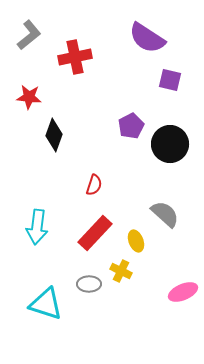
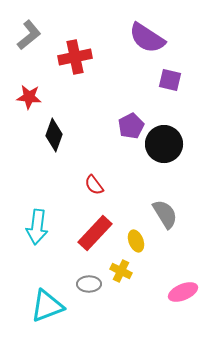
black circle: moved 6 px left
red semicircle: rotated 125 degrees clockwise
gray semicircle: rotated 16 degrees clockwise
cyan triangle: moved 1 px right, 2 px down; rotated 39 degrees counterclockwise
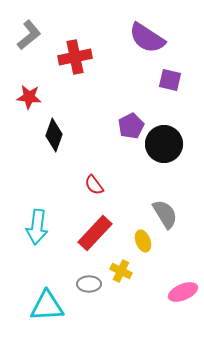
yellow ellipse: moved 7 px right
cyan triangle: rotated 18 degrees clockwise
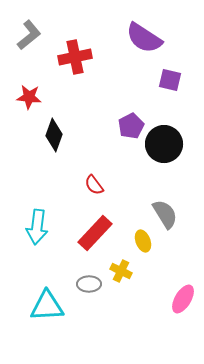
purple semicircle: moved 3 px left
pink ellipse: moved 7 px down; rotated 36 degrees counterclockwise
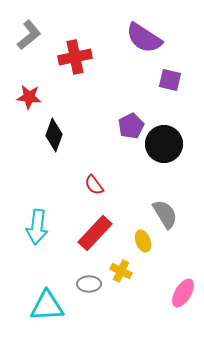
pink ellipse: moved 6 px up
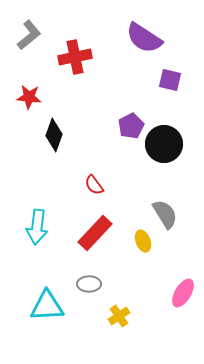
yellow cross: moved 2 px left, 45 px down; rotated 30 degrees clockwise
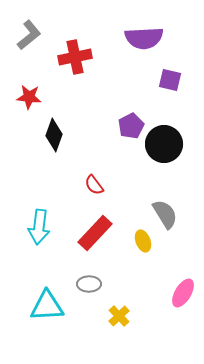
purple semicircle: rotated 36 degrees counterclockwise
cyan arrow: moved 2 px right
yellow cross: rotated 10 degrees counterclockwise
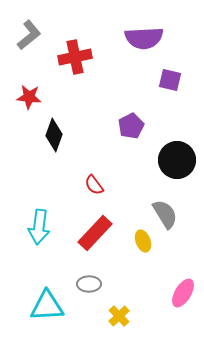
black circle: moved 13 px right, 16 px down
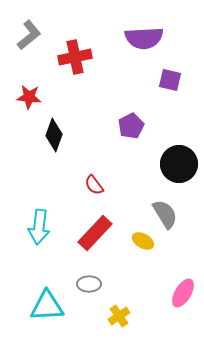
black circle: moved 2 px right, 4 px down
yellow ellipse: rotated 40 degrees counterclockwise
yellow cross: rotated 10 degrees clockwise
